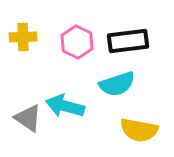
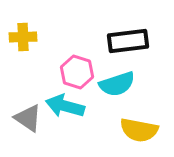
pink hexagon: moved 30 px down; rotated 8 degrees counterclockwise
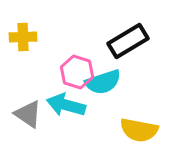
black rectangle: rotated 24 degrees counterclockwise
cyan semicircle: moved 14 px left, 2 px up
cyan arrow: moved 1 px right, 1 px up
gray triangle: moved 4 px up
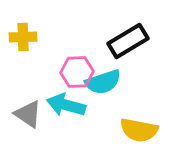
pink hexagon: rotated 20 degrees counterclockwise
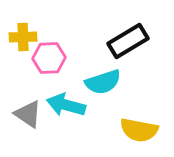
pink hexagon: moved 28 px left, 14 px up
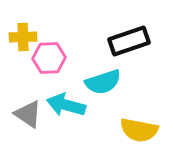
black rectangle: moved 1 px right; rotated 12 degrees clockwise
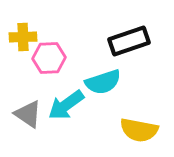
cyan arrow: rotated 51 degrees counterclockwise
